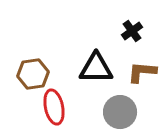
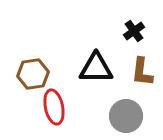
black cross: moved 2 px right
brown L-shape: rotated 88 degrees counterclockwise
gray circle: moved 6 px right, 4 px down
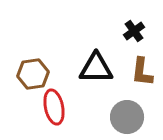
gray circle: moved 1 px right, 1 px down
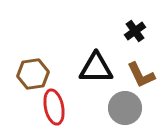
black cross: moved 1 px right
brown L-shape: moved 1 px left, 3 px down; rotated 32 degrees counterclockwise
gray circle: moved 2 px left, 9 px up
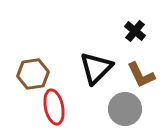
black cross: rotated 15 degrees counterclockwise
black triangle: rotated 45 degrees counterclockwise
gray circle: moved 1 px down
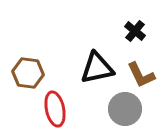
black triangle: moved 1 px right; rotated 33 degrees clockwise
brown hexagon: moved 5 px left, 1 px up; rotated 16 degrees clockwise
red ellipse: moved 1 px right, 2 px down
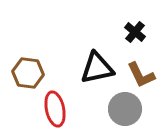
black cross: moved 1 px down
